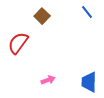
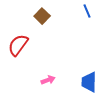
blue line: moved 1 px up; rotated 16 degrees clockwise
red semicircle: moved 2 px down
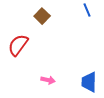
blue line: moved 1 px up
pink arrow: rotated 32 degrees clockwise
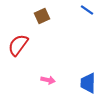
blue line: rotated 32 degrees counterclockwise
brown square: rotated 21 degrees clockwise
blue trapezoid: moved 1 px left, 1 px down
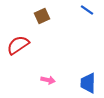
red semicircle: rotated 20 degrees clockwise
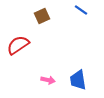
blue line: moved 6 px left
blue trapezoid: moved 10 px left, 3 px up; rotated 10 degrees counterclockwise
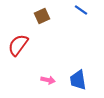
red semicircle: rotated 20 degrees counterclockwise
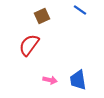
blue line: moved 1 px left
red semicircle: moved 11 px right
pink arrow: moved 2 px right
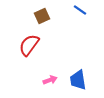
pink arrow: rotated 32 degrees counterclockwise
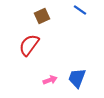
blue trapezoid: moved 1 px left, 2 px up; rotated 30 degrees clockwise
